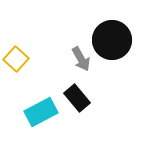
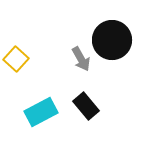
black rectangle: moved 9 px right, 8 px down
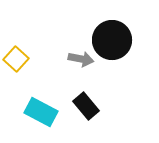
gray arrow: rotated 50 degrees counterclockwise
cyan rectangle: rotated 56 degrees clockwise
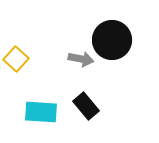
cyan rectangle: rotated 24 degrees counterclockwise
